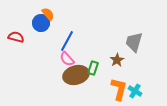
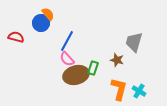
brown star: rotated 24 degrees counterclockwise
cyan cross: moved 4 px right
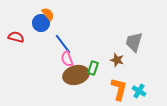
blue line: moved 4 px left, 3 px down; rotated 65 degrees counterclockwise
pink semicircle: rotated 21 degrees clockwise
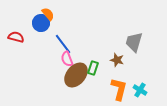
brown ellipse: rotated 35 degrees counterclockwise
cyan cross: moved 1 px right, 1 px up
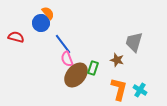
orange semicircle: moved 1 px up
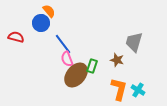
orange semicircle: moved 1 px right, 2 px up
green rectangle: moved 1 px left, 2 px up
cyan cross: moved 2 px left
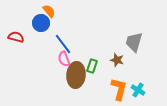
pink semicircle: moved 3 px left
brown ellipse: rotated 35 degrees counterclockwise
